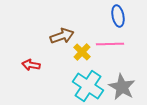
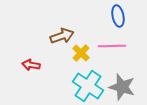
pink line: moved 2 px right, 2 px down
yellow cross: moved 1 px left, 1 px down
gray star: rotated 12 degrees counterclockwise
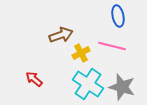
brown arrow: moved 1 px left, 1 px up
pink line: rotated 16 degrees clockwise
yellow cross: rotated 18 degrees clockwise
red arrow: moved 3 px right, 14 px down; rotated 30 degrees clockwise
cyan cross: moved 2 px up
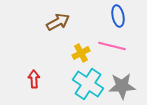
brown arrow: moved 3 px left, 13 px up; rotated 10 degrees counterclockwise
red arrow: rotated 48 degrees clockwise
gray star: moved 1 px up; rotated 20 degrees counterclockwise
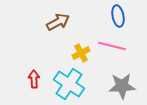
cyan cross: moved 19 px left
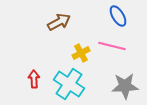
blue ellipse: rotated 20 degrees counterclockwise
brown arrow: moved 1 px right
gray star: moved 3 px right
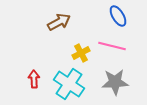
gray star: moved 10 px left, 4 px up
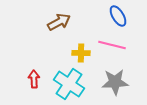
pink line: moved 1 px up
yellow cross: rotated 30 degrees clockwise
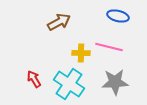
blue ellipse: rotated 45 degrees counterclockwise
pink line: moved 3 px left, 2 px down
red arrow: rotated 30 degrees counterclockwise
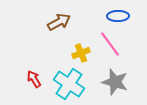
blue ellipse: rotated 15 degrees counterclockwise
pink line: moved 1 px right, 3 px up; rotated 40 degrees clockwise
yellow cross: rotated 24 degrees counterclockwise
gray star: rotated 20 degrees clockwise
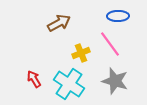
brown arrow: moved 1 px down
gray star: moved 1 px up
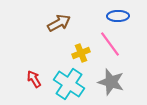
gray star: moved 4 px left, 1 px down
